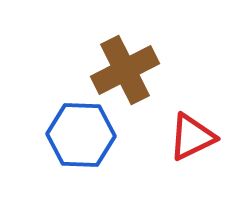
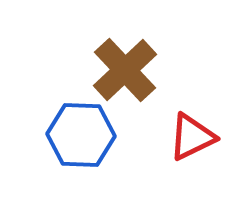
brown cross: rotated 16 degrees counterclockwise
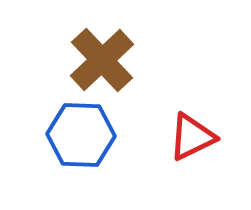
brown cross: moved 23 px left, 10 px up
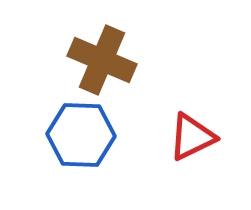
brown cross: rotated 24 degrees counterclockwise
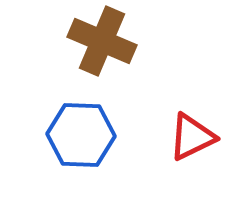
brown cross: moved 19 px up
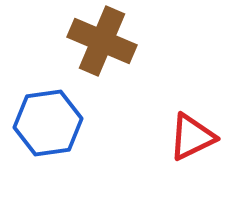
blue hexagon: moved 33 px left, 12 px up; rotated 10 degrees counterclockwise
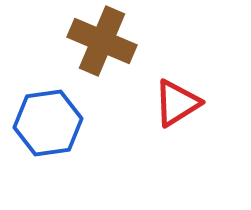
red triangle: moved 15 px left, 34 px up; rotated 6 degrees counterclockwise
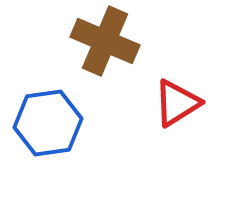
brown cross: moved 3 px right
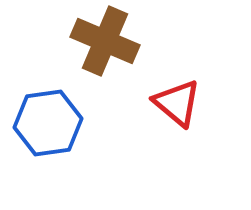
red triangle: rotated 48 degrees counterclockwise
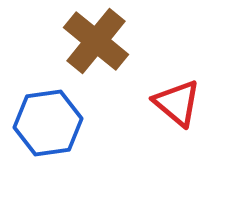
brown cross: moved 9 px left; rotated 16 degrees clockwise
